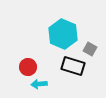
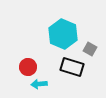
black rectangle: moved 1 px left, 1 px down
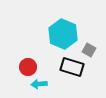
gray square: moved 1 px left, 1 px down
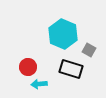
black rectangle: moved 1 px left, 2 px down
